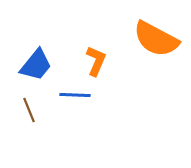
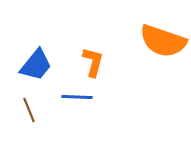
orange semicircle: moved 7 px right, 2 px down; rotated 9 degrees counterclockwise
orange L-shape: moved 3 px left, 1 px down; rotated 8 degrees counterclockwise
blue line: moved 2 px right, 2 px down
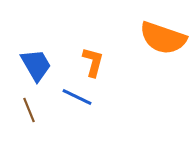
orange semicircle: moved 3 px up
blue trapezoid: rotated 69 degrees counterclockwise
blue line: rotated 24 degrees clockwise
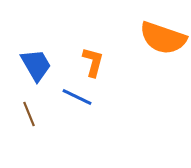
brown line: moved 4 px down
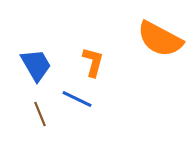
orange semicircle: moved 3 px left, 1 px down; rotated 9 degrees clockwise
blue line: moved 2 px down
brown line: moved 11 px right
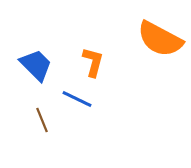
blue trapezoid: rotated 15 degrees counterclockwise
brown line: moved 2 px right, 6 px down
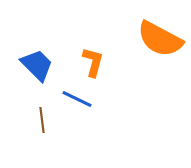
blue trapezoid: moved 1 px right
brown line: rotated 15 degrees clockwise
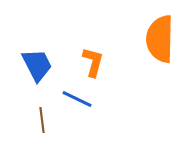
orange semicircle: rotated 63 degrees clockwise
blue trapezoid: rotated 18 degrees clockwise
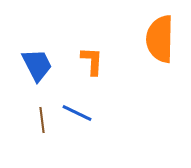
orange L-shape: moved 1 px left, 1 px up; rotated 12 degrees counterclockwise
blue line: moved 14 px down
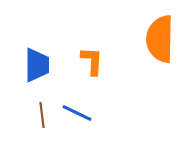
blue trapezoid: rotated 27 degrees clockwise
brown line: moved 5 px up
